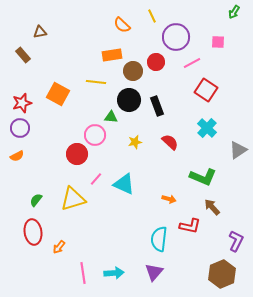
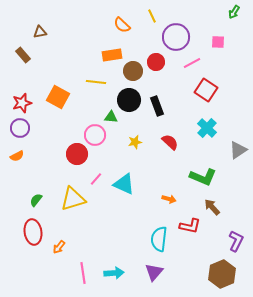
orange square at (58, 94): moved 3 px down
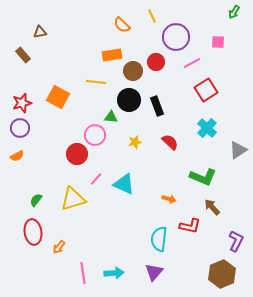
red square at (206, 90): rotated 25 degrees clockwise
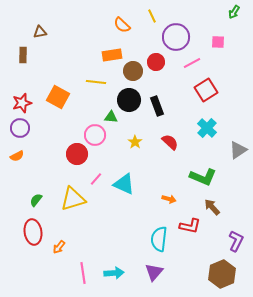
brown rectangle at (23, 55): rotated 42 degrees clockwise
yellow star at (135, 142): rotated 24 degrees counterclockwise
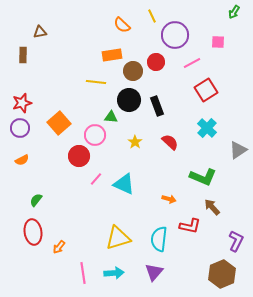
purple circle at (176, 37): moved 1 px left, 2 px up
orange square at (58, 97): moved 1 px right, 26 px down; rotated 20 degrees clockwise
red circle at (77, 154): moved 2 px right, 2 px down
orange semicircle at (17, 156): moved 5 px right, 4 px down
yellow triangle at (73, 199): moved 45 px right, 39 px down
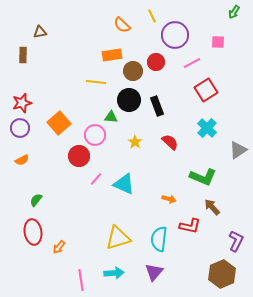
pink line at (83, 273): moved 2 px left, 7 px down
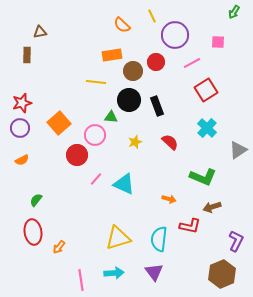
brown rectangle at (23, 55): moved 4 px right
yellow star at (135, 142): rotated 16 degrees clockwise
red circle at (79, 156): moved 2 px left, 1 px up
brown arrow at (212, 207): rotated 66 degrees counterclockwise
purple triangle at (154, 272): rotated 18 degrees counterclockwise
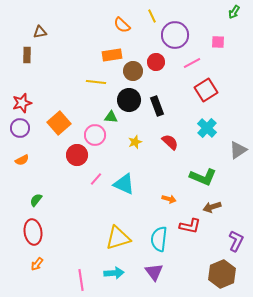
orange arrow at (59, 247): moved 22 px left, 17 px down
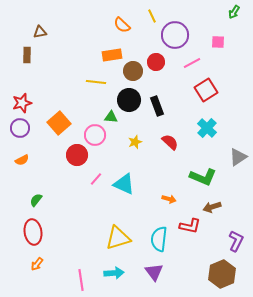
gray triangle at (238, 150): moved 7 px down
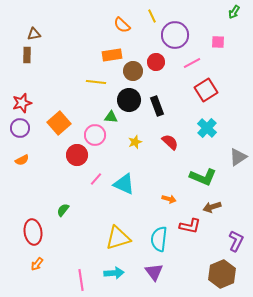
brown triangle at (40, 32): moved 6 px left, 2 px down
green semicircle at (36, 200): moved 27 px right, 10 px down
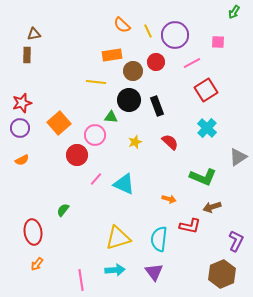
yellow line at (152, 16): moved 4 px left, 15 px down
cyan arrow at (114, 273): moved 1 px right, 3 px up
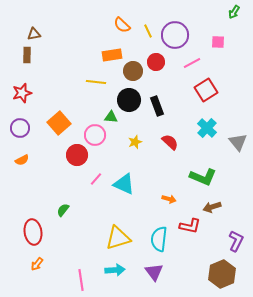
red star at (22, 103): moved 10 px up
gray triangle at (238, 157): moved 15 px up; rotated 36 degrees counterclockwise
